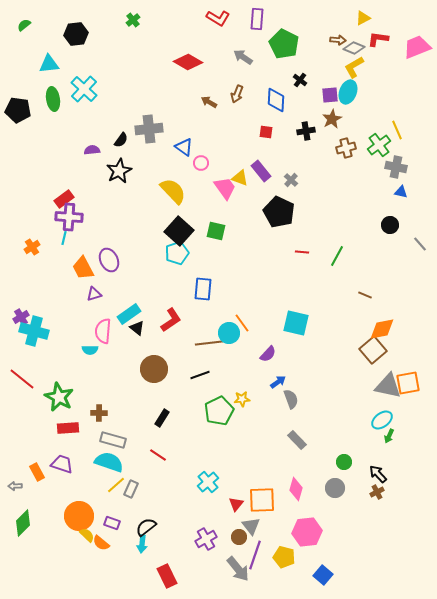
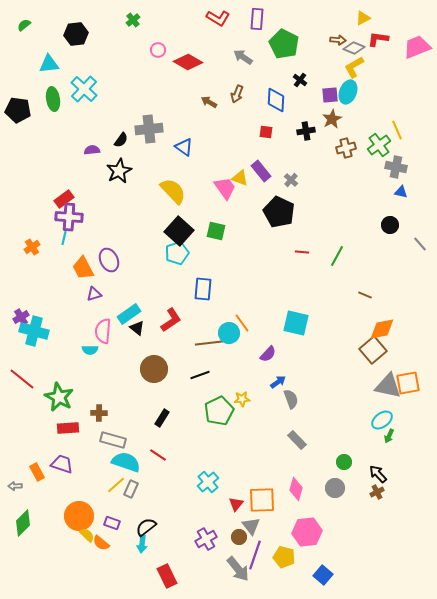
pink circle at (201, 163): moved 43 px left, 113 px up
cyan semicircle at (109, 462): moved 17 px right
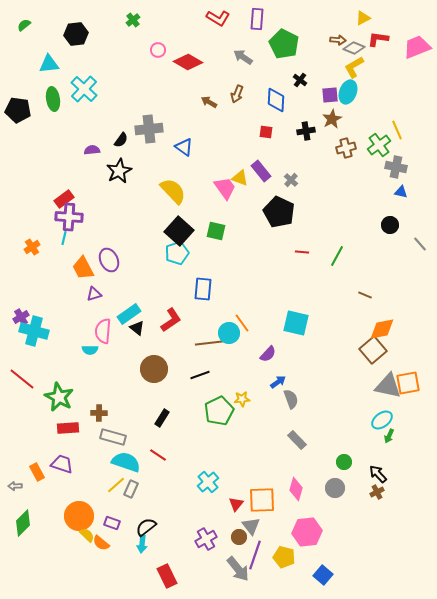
gray rectangle at (113, 440): moved 3 px up
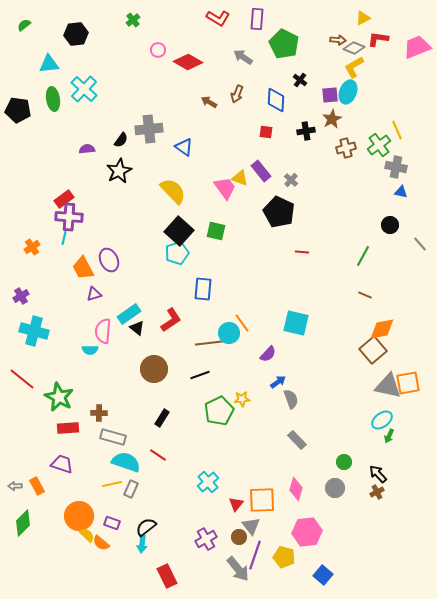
purple semicircle at (92, 150): moved 5 px left, 1 px up
green line at (337, 256): moved 26 px right
purple cross at (21, 317): moved 21 px up
orange rectangle at (37, 472): moved 14 px down
yellow line at (116, 485): moved 4 px left, 1 px up; rotated 30 degrees clockwise
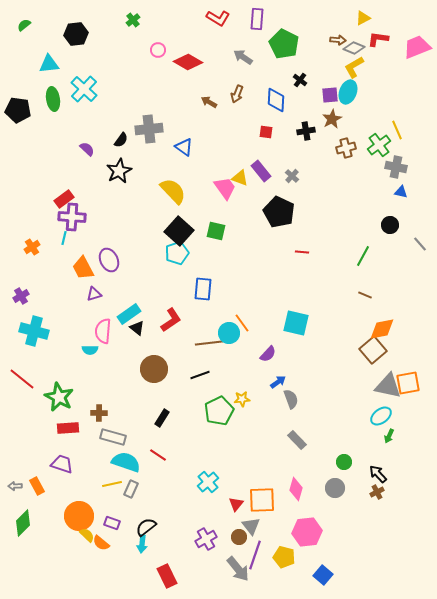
purple semicircle at (87, 149): rotated 49 degrees clockwise
gray cross at (291, 180): moved 1 px right, 4 px up
purple cross at (69, 217): moved 3 px right
cyan ellipse at (382, 420): moved 1 px left, 4 px up
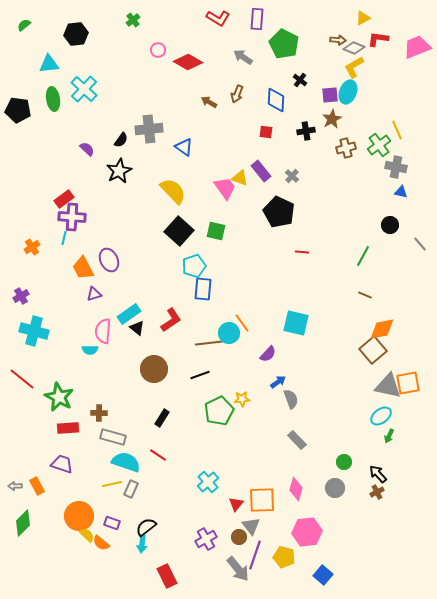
cyan pentagon at (177, 253): moved 17 px right, 13 px down
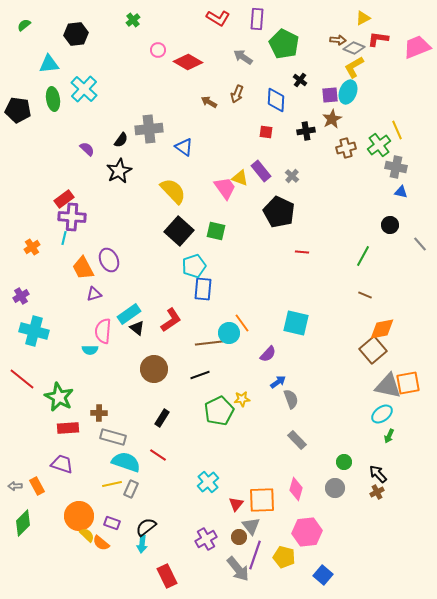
cyan ellipse at (381, 416): moved 1 px right, 2 px up
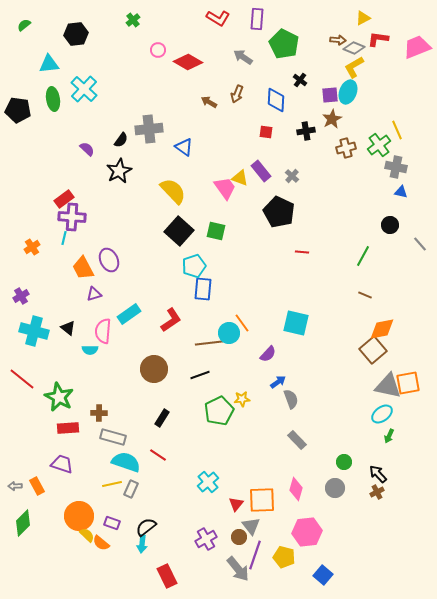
black triangle at (137, 328): moved 69 px left
